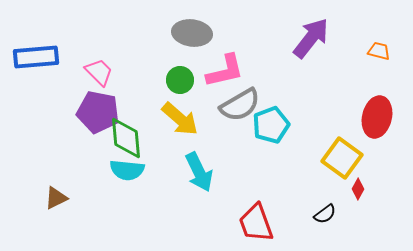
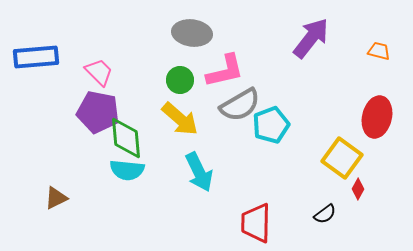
red trapezoid: rotated 21 degrees clockwise
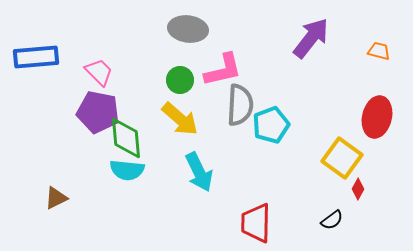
gray ellipse: moved 4 px left, 4 px up
pink L-shape: moved 2 px left, 1 px up
gray semicircle: rotated 57 degrees counterclockwise
black semicircle: moved 7 px right, 6 px down
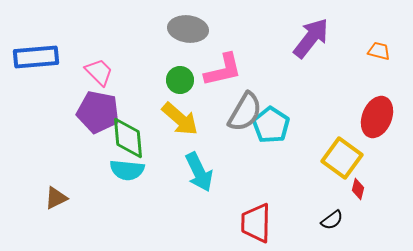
gray semicircle: moved 5 px right, 7 px down; rotated 27 degrees clockwise
red ellipse: rotated 9 degrees clockwise
cyan pentagon: rotated 18 degrees counterclockwise
green diamond: moved 2 px right
red diamond: rotated 15 degrees counterclockwise
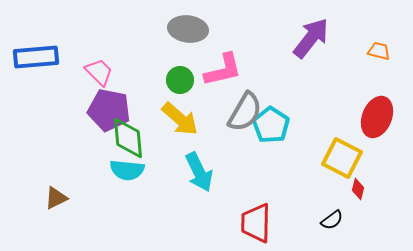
purple pentagon: moved 11 px right, 2 px up
yellow square: rotated 9 degrees counterclockwise
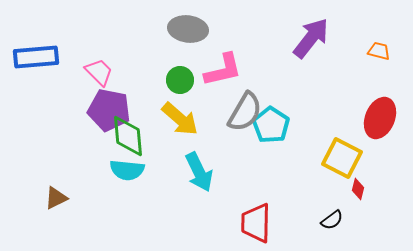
red ellipse: moved 3 px right, 1 px down
green diamond: moved 2 px up
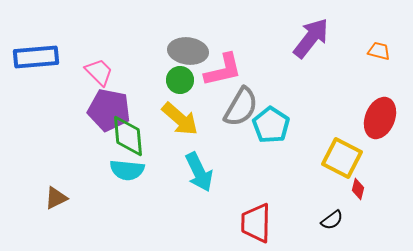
gray ellipse: moved 22 px down
gray semicircle: moved 4 px left, 5 px up
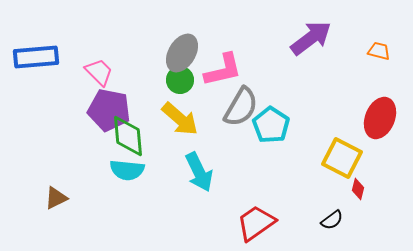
purple arrow: rotated 15 degrees clockwise
gray ellipse: moved 6 px left, 2 px down; rotated 66 degrees counterclockwise
red trapezoid: rotated 54 degrees clockwise
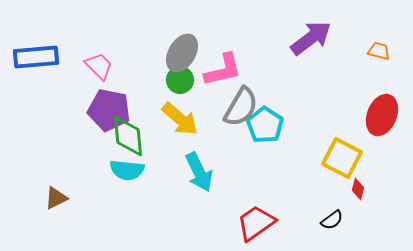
pink trapezoid: moved 6 px up
red ellipse: moved 2 px right, 3 px up
cyan pentagon: moved 6 px left
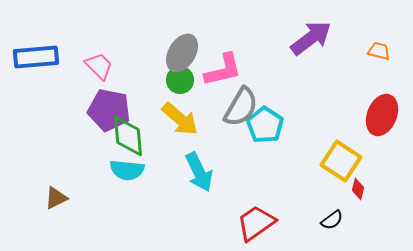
yellow square: moved 1 px left, 3 px down; rotated 6 degrees clockwise
